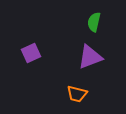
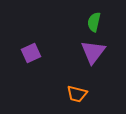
purple triangle: moved 3 px right, 5 px up; rotated 32 degrees counterclockwise
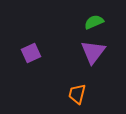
green semicircle: rotated 54 degrees clockwise
orange trapezoid: rotated 90 degrees clockwise
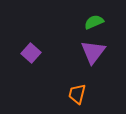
purple square: rotated 24 degrees counterclockwise
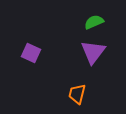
purple square: rotated 18 degrees counterclockwise
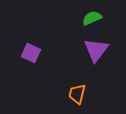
green semicircle: moved 2 px left, 4 px up
purple triangle: moved 3 px right, 2 px up
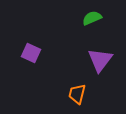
purple triangle: moved 4 px right, 10 px down
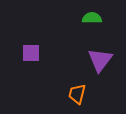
green semicircle: rotated 24 degrees clockwise
purple square: rotated 24 degrees counterclockwise
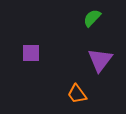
green semicircle: rotated 48 degrees counterclockwise
orange trapezoid: rotated 50 degrees counterclockwise
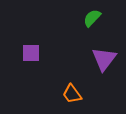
purple triangle: moved 4 px right, 1 px up
orange trapezoid: moved 5 px left
